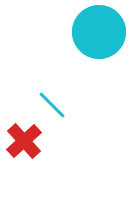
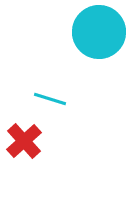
cyan line: moved 2 px left, 6 px up; rotated 28 degrees counterclockwise
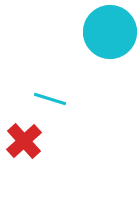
cyan circle: moved 11 px right
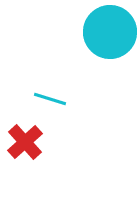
red cross: moved 1 px right, 1 px down
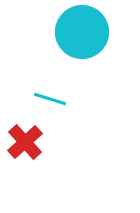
cyan circle: moved 28 px left
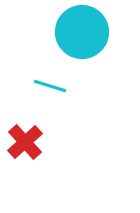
cyan line: moved 13 px up
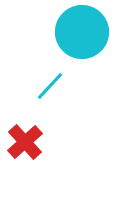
cyan line: rotated 64 degrees counterclockwise
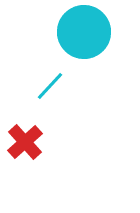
cyan circle: moved 2 px right
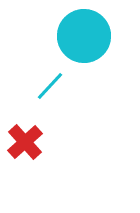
cyan circle: moved 4 px down
